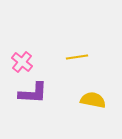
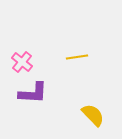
yellow semicircle: moved 15 px down; rotated 35 degrees clockwise
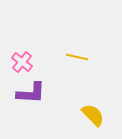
yellow line: rotated 20 degrees clockwise
purple L-shape: moved 2 px left
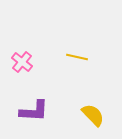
purple L-shape: moved 3 px right, 18 px down
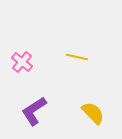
purple L-shape: rotated 144 degrees clockwise
yellow semicircle: moved 2 px up
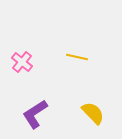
purple L-shape: moved 1 px right, 3 px down
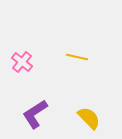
yellow semicircle: moved 4 px left, 5 px down
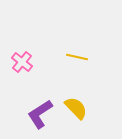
purple L-shape: moved 5 px right
yellow semicircle: moved 13 px left, 10 px up
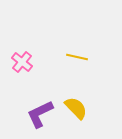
purple L-shape: rotated 8 degrees clockwise
